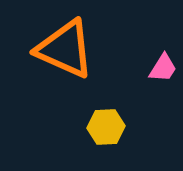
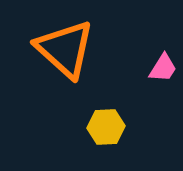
orange triangle: rotated 18 degrees clockwise
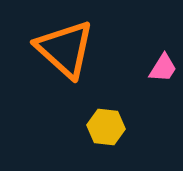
yellow hexagon: rotated 9 degrees clockwise
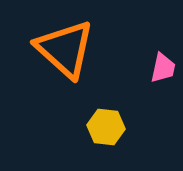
pink trapezoid: rotated 20 degrees counterclockwise
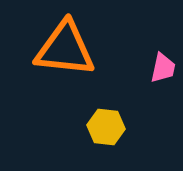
orange triangle: rotated 36 degrees counterclockwise
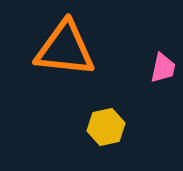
yellow hexagon: rotated 18 degrees counterclockwise
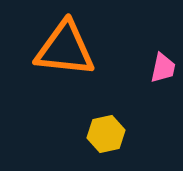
yellow hexagon: moved 7 px down
